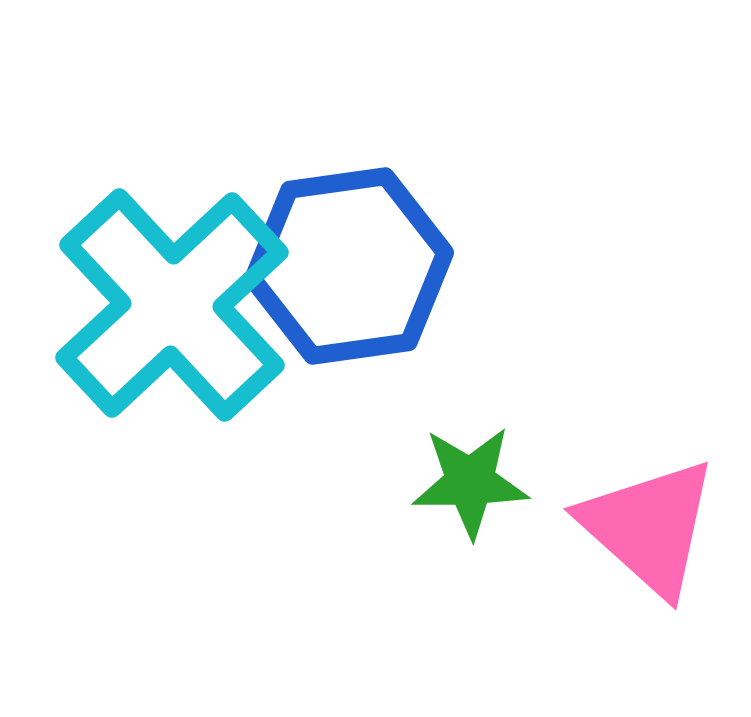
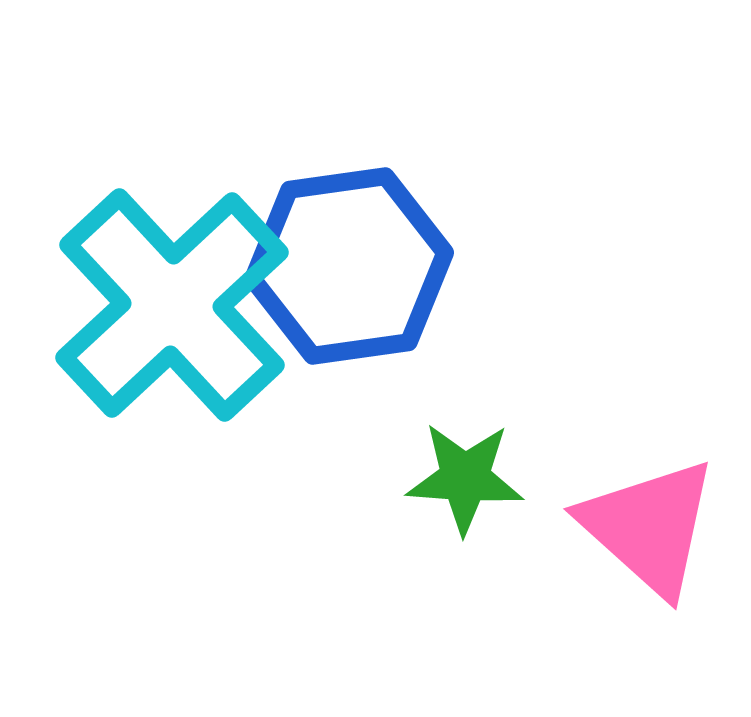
green star: moved 5 px left, 4 px up; rotated 5 degrees clockwise
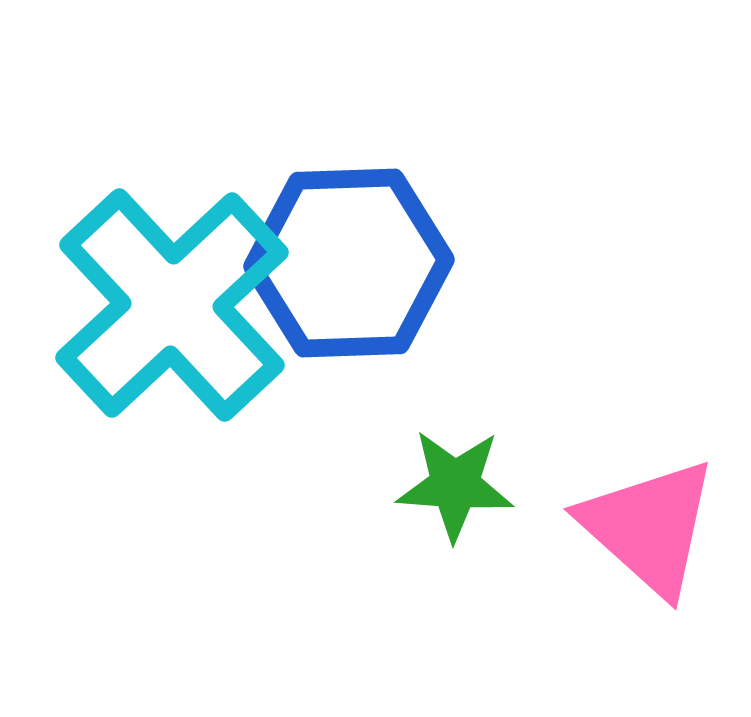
blue hexagon: moved 3 px up; rotated 6 degrees clockwise
green star: moved 10 px left, 7 px down
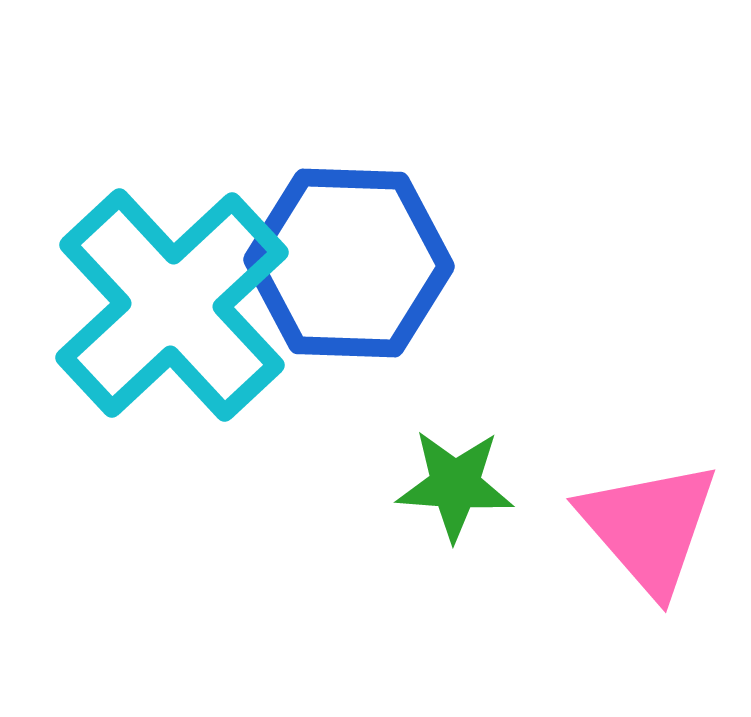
blue hexagon: rotated 4 degrees clockwise
pink triangle: rotated 7 degrees clockwise
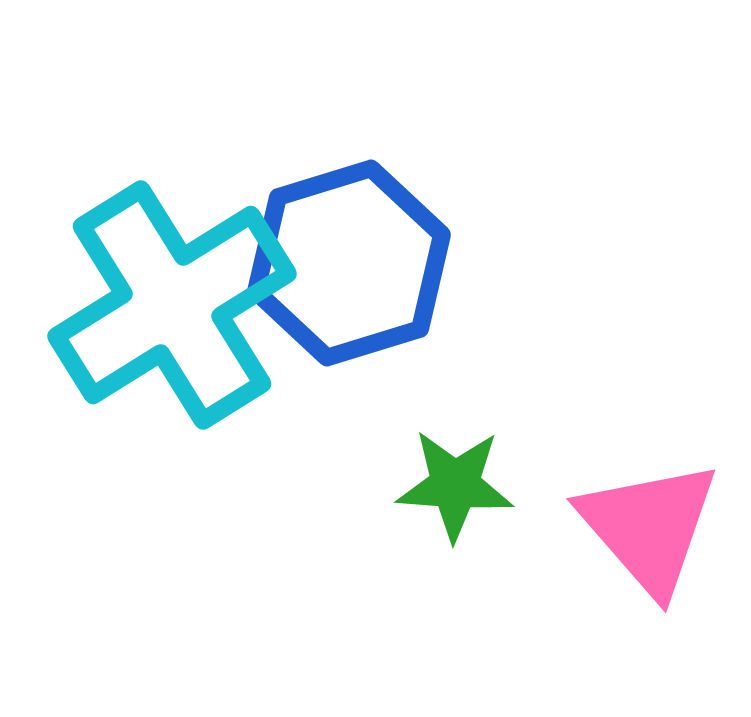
blue hexagon: rotated 19 degrees counterclockwise
cyan cross: rotated 11 degrees clockwise
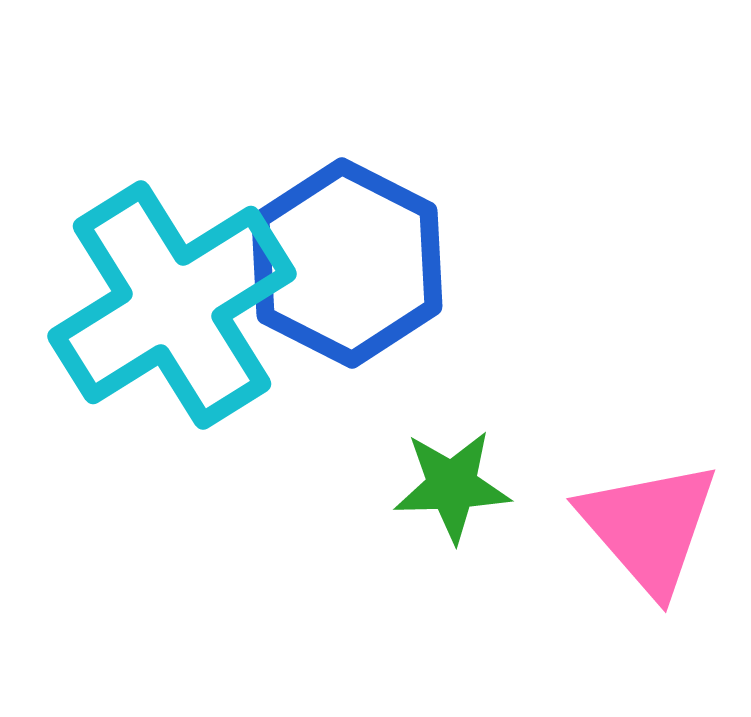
blue hexagon: moved 2 px left; rotated 16 degrees counterclockwise
green star: moved 3 px left, 1 px down; rotated 6 degrees counterclockwise
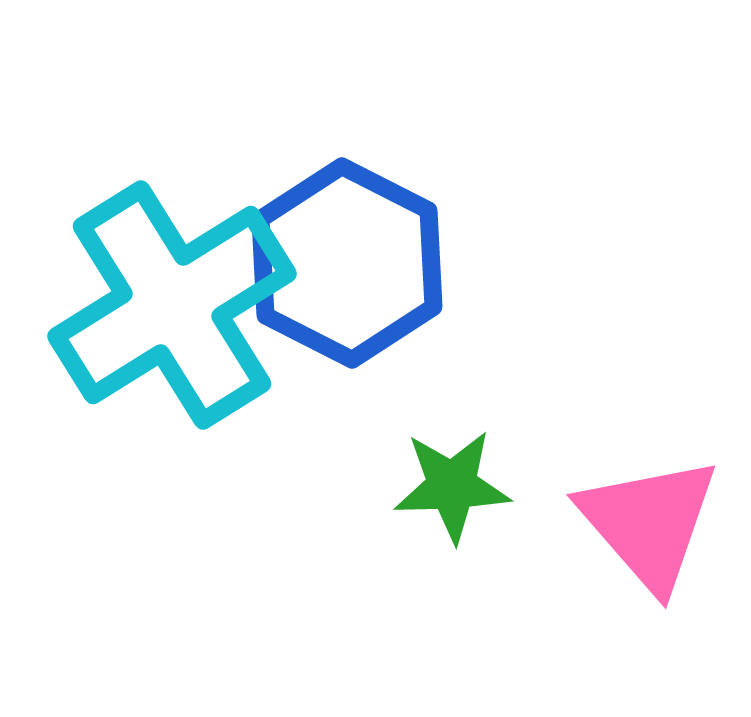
pink triangle: moved 4 px up
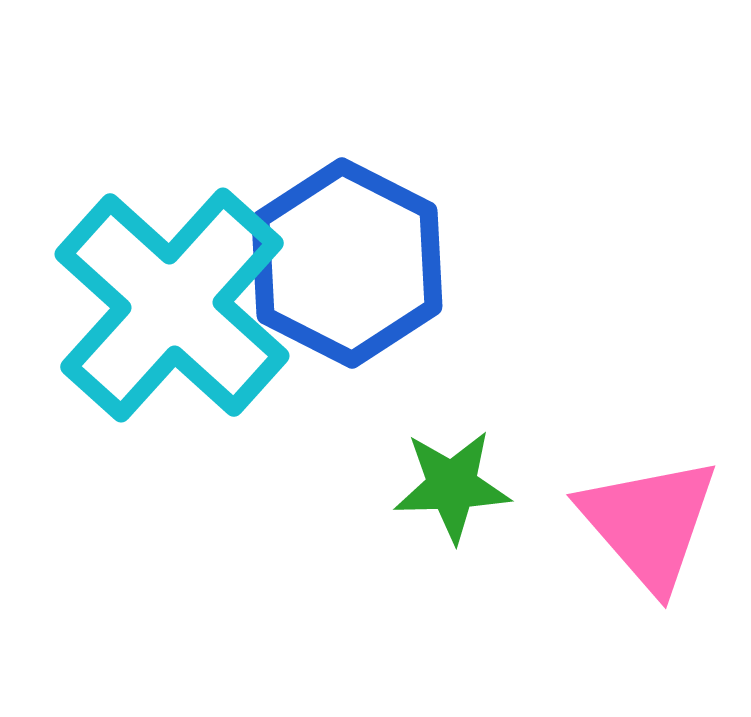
cyan cross: rotated 16 degrees counterclockwise
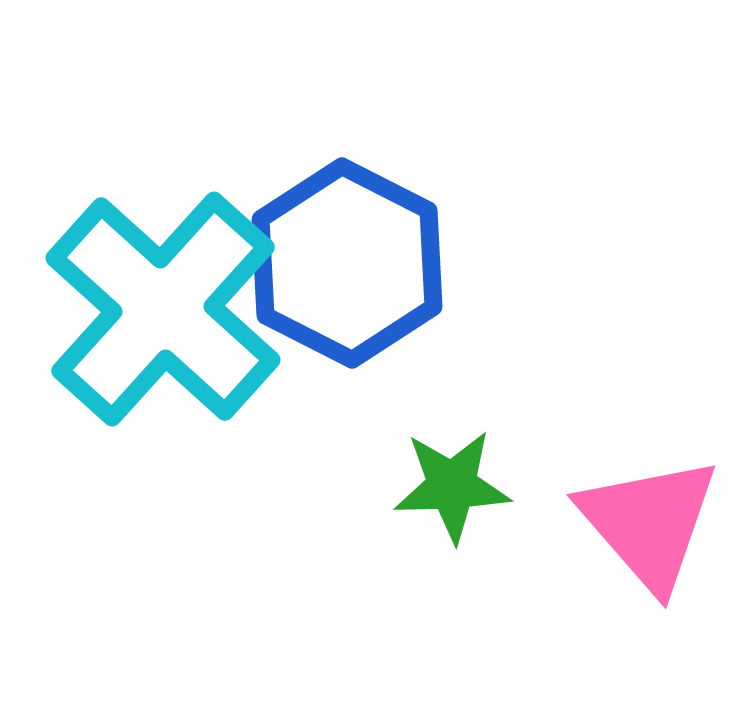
cyan cross: moved 9 px left, 4 px down
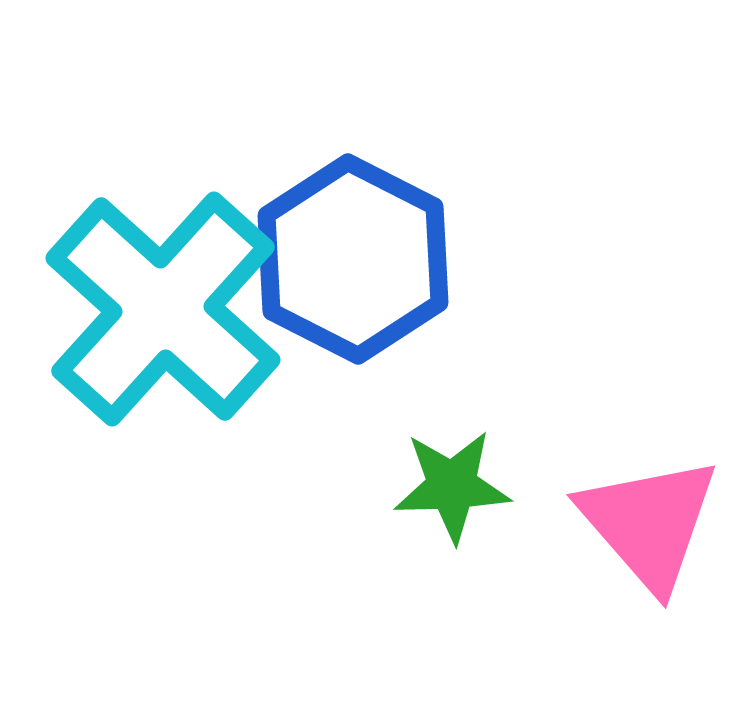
blue hexagon: moved 6 px right, 4 px up
